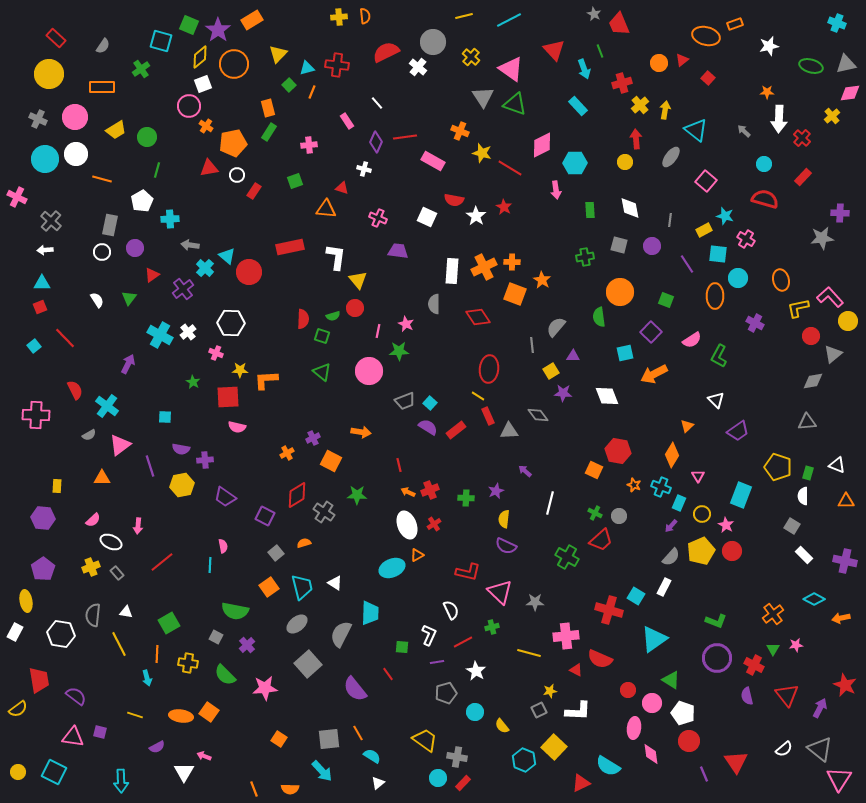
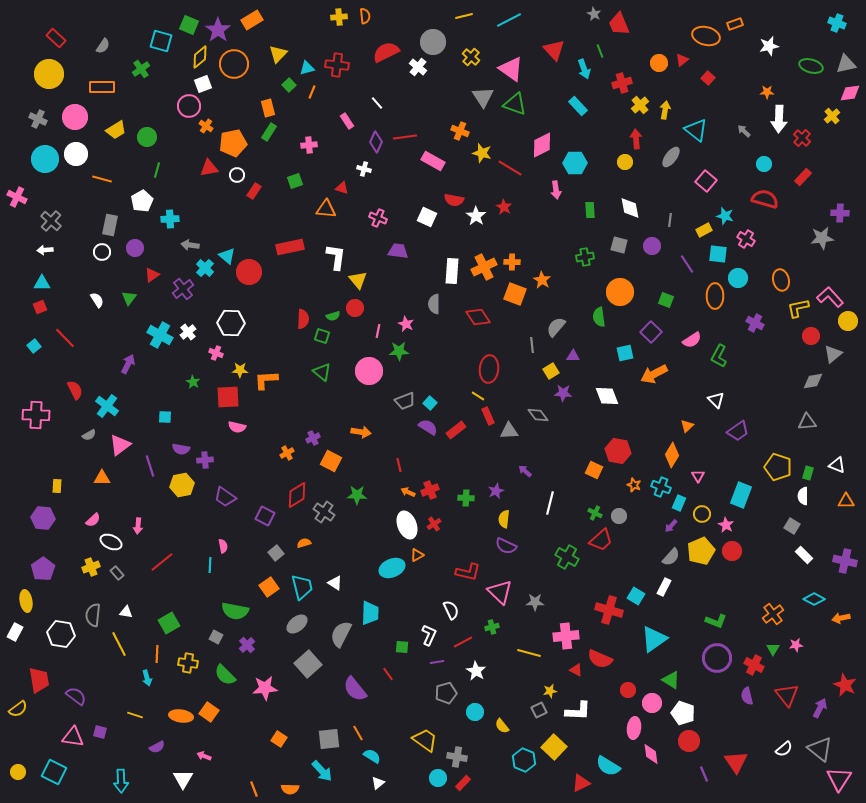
white triangle at (184, 772): moved 1 px left, 7 px down
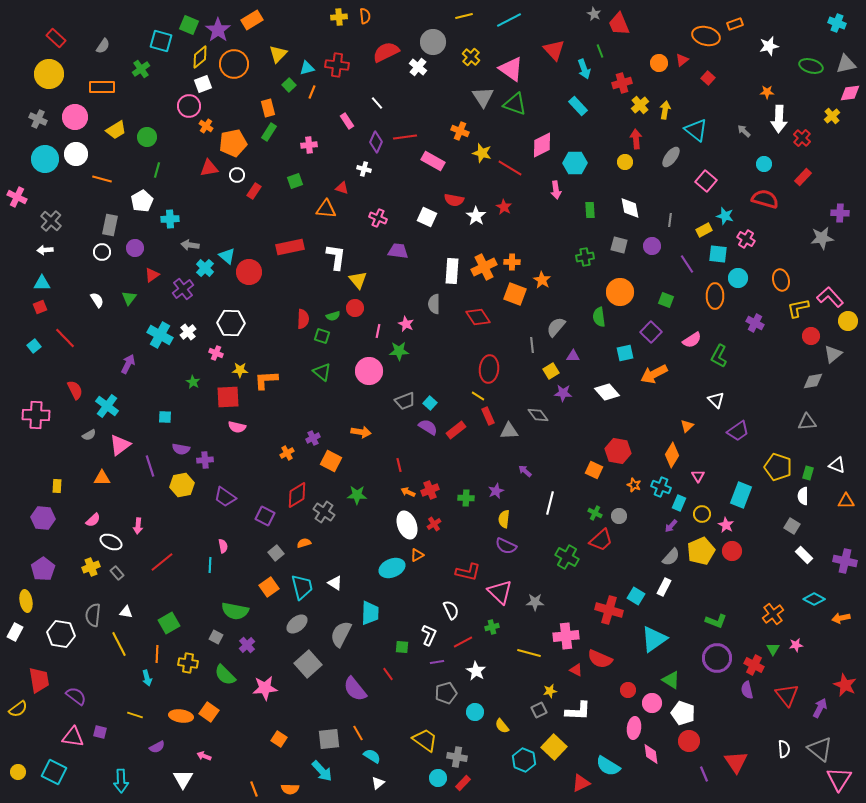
white diamond at (607, 396): moved 4 px up; rotated 20 degrees counterclockwise
purple semicircle at (747, 696): moved 6 px up
white semicircle at (784, 749): rotated 54 degrees counterclockwise
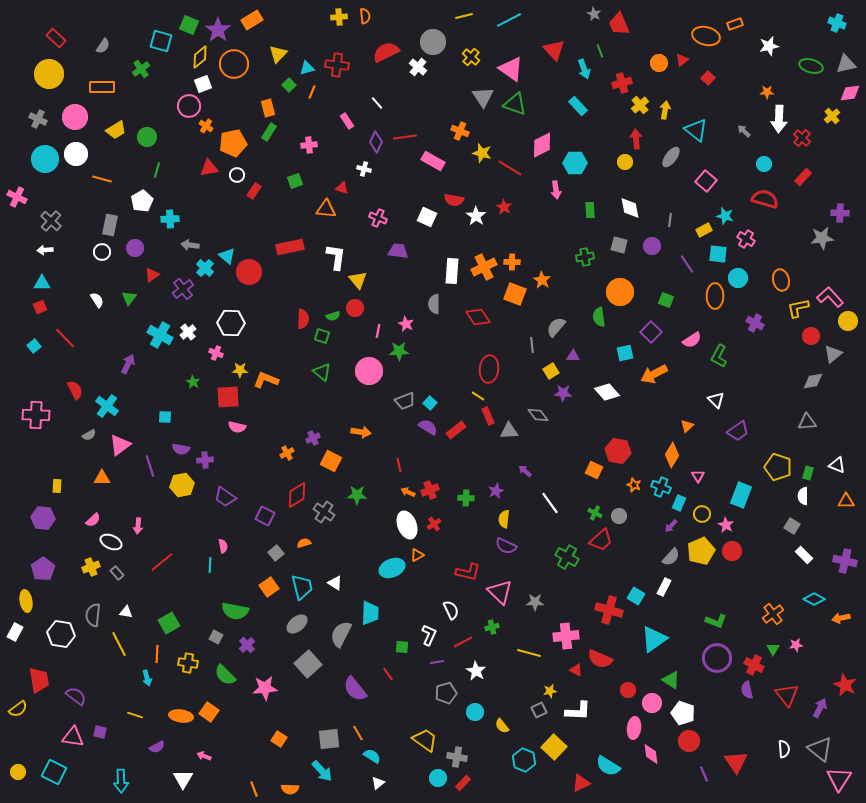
orange L-shape at (266, 380): rotated 25 degrees clockwise
white line at (550, 503): rotated 50 degrees counterclockwise
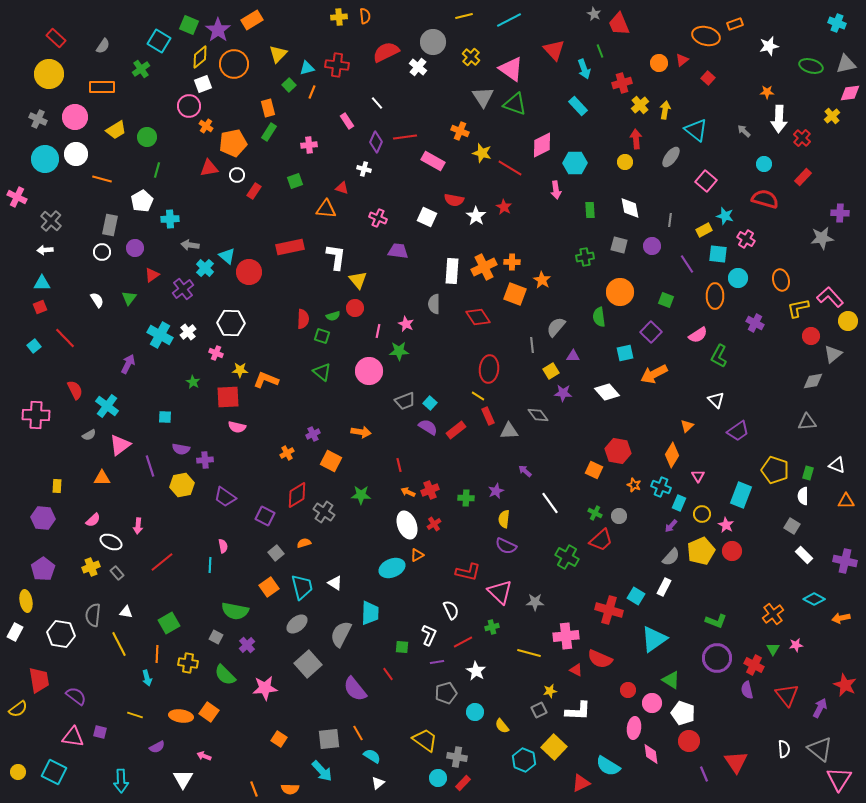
cyan square at (161, 41): moved 2 px left; rotated 15 degrees clockwise
pink semicircle at (692, 340): moved 6 px right, 5 px up
purple cross at (313, 438): moved 4 px up
yellow pentagon at (778, 467): moved 3 px left, 3 px down
green star at (357, 495): moved 4 px right
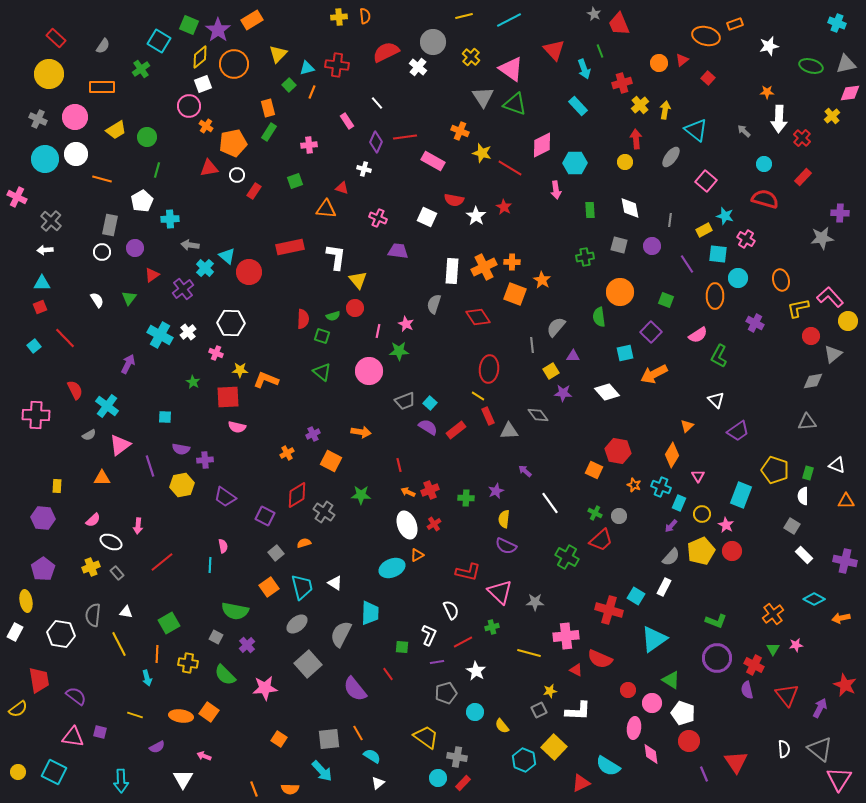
gray semicircle at (434, 304): rotated 18 degrees clockwise
yellow trapezoid at (425, 740): moved 1 px right, 3 px up
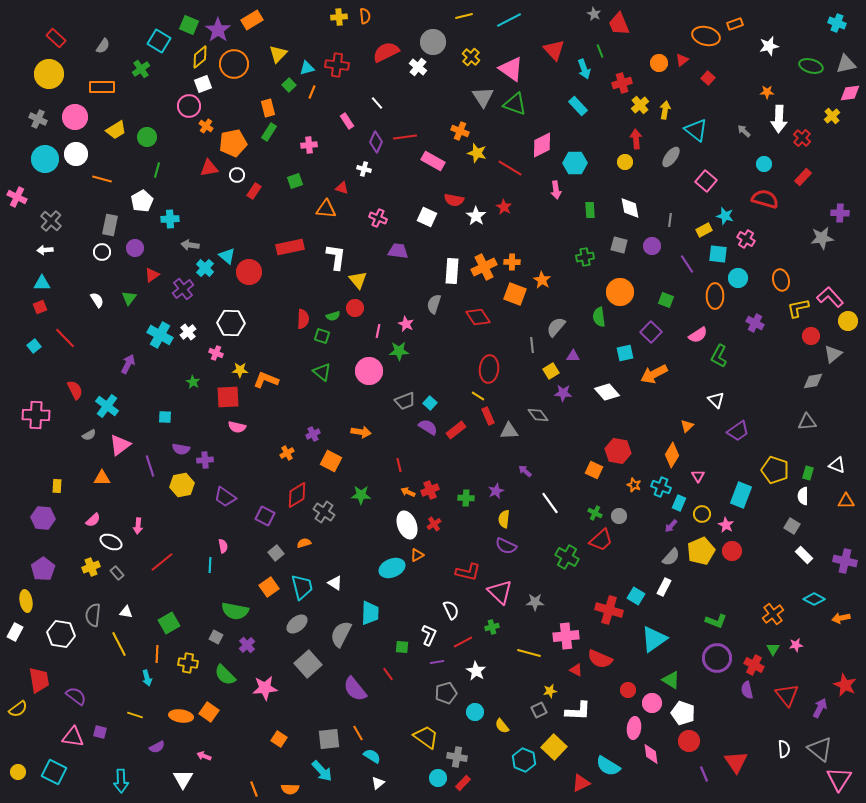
yellow star at (482, 153): moved 5 px left
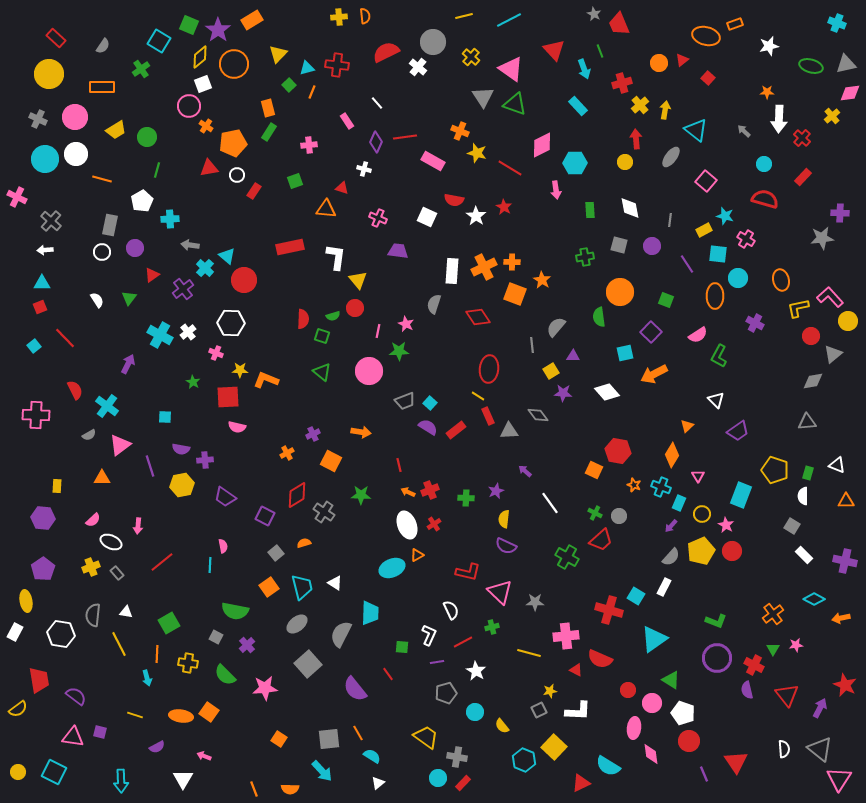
red circle at (249, 272): moved 5 px left, 8 px down
